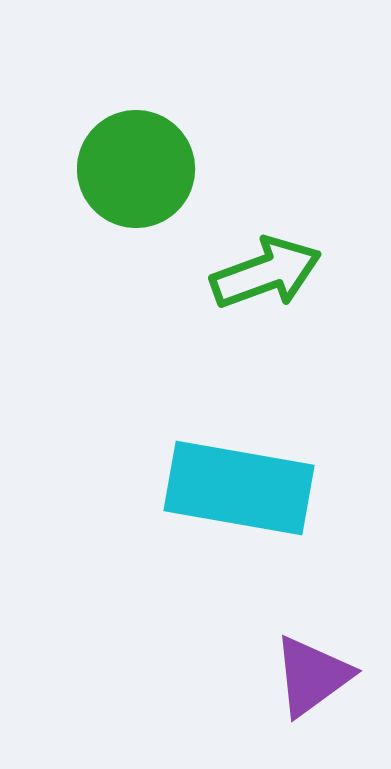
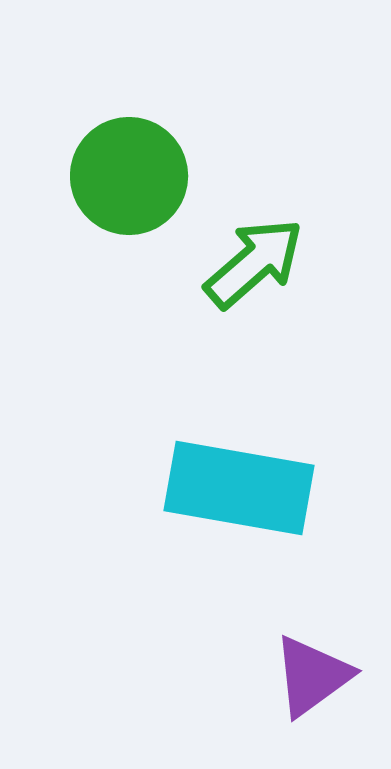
green circle: moved 7 px left, 7 px down
green arrow: moved 12 px left, 10 px up; rotated 21 degrees counterclockwise
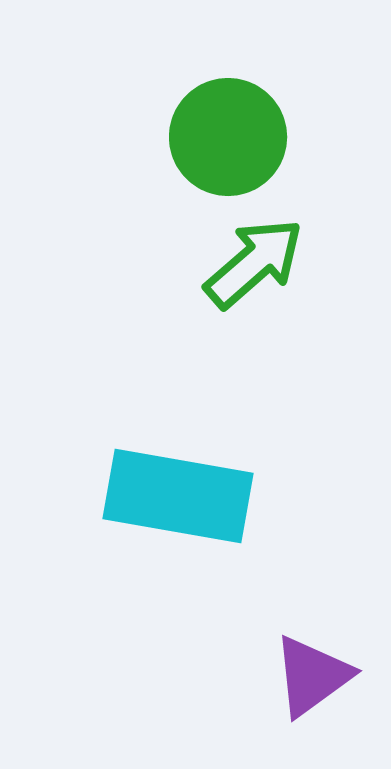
green circle: moved 99 px right, 39 px up
cyan rectangle: moved 61 px left, 8 px down
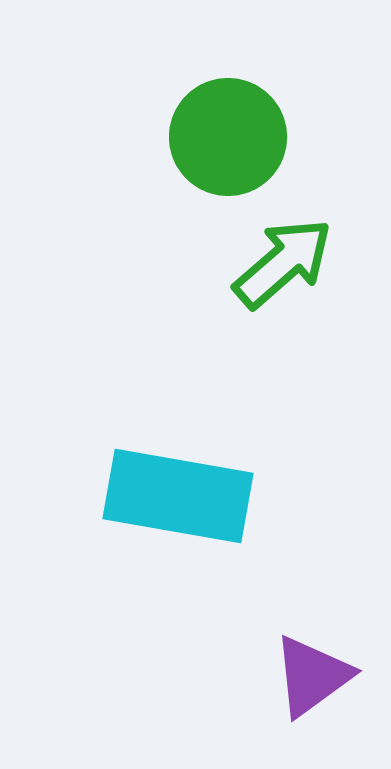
green arrow: moved 29 px right
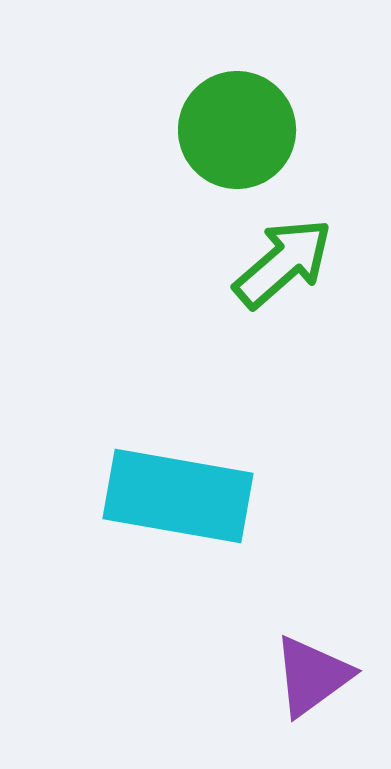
green circle: moved 9 px right, 7 px up
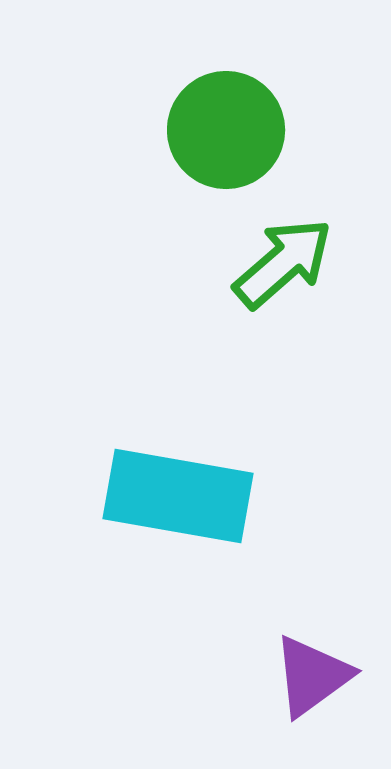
green circle: moved 11 px left
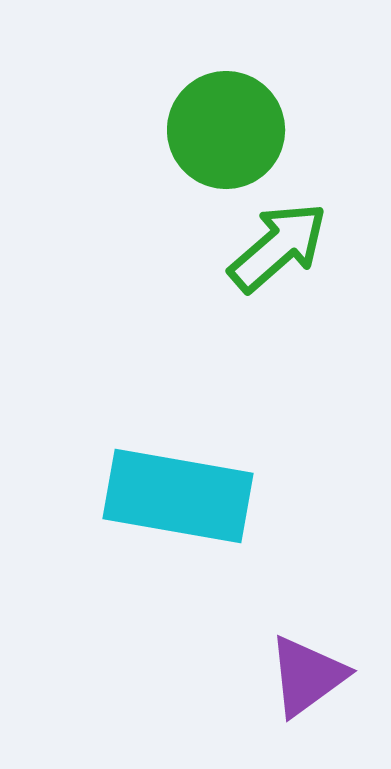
green arrow: moved 5 px left, 16 px up
purple triangle: moved 5 px left
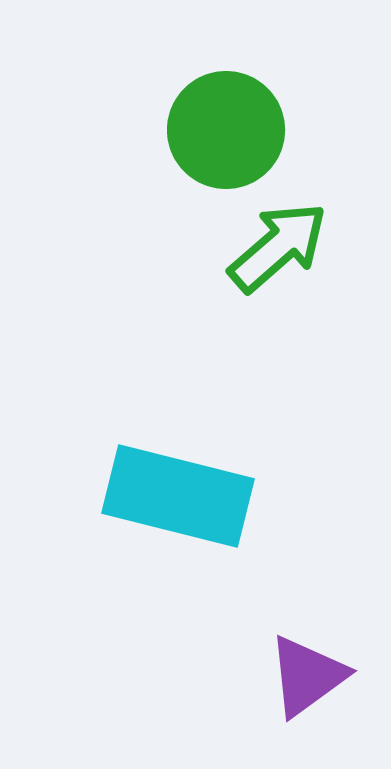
cyan rectangle: rotated 4 degrees clockwise
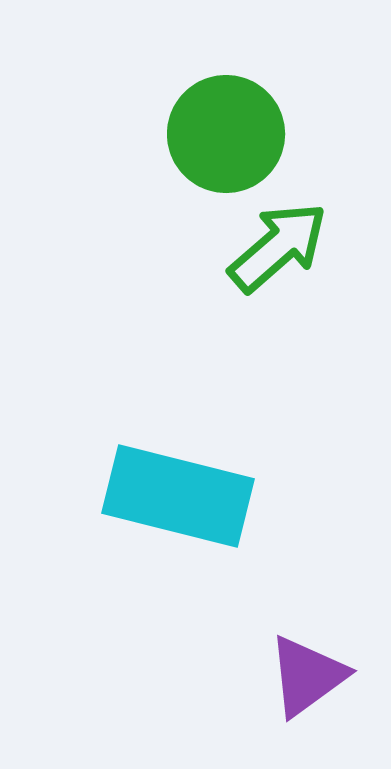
green circle: moved 4 px down
